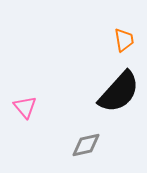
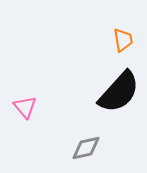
orange trapezoid: moved 1 px left
gray diamond: moved 3 px down
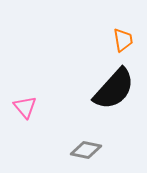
black semicircle: moved 5 px left, 3 px up
gray diamond: moved 2 px down; rotated 24 degrees clockwise
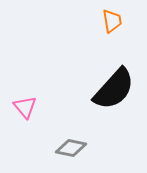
orange trapezoid: moved 11 px left, 19 px up
gray diamond: moved 15 px left, 2 px up
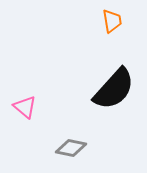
pink triangle: rotated 10 degrees counterclockwise
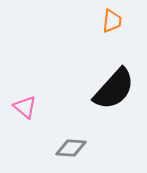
orange trapezoid: rotated 15 degrees clockwise
gray diamond: rotated 8 degrees counterclockwise
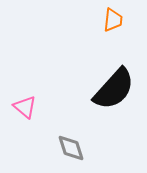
orange trapezoid: moved 1 px right, 1 px up
gray diamond: rotated 68 degrees clockwise
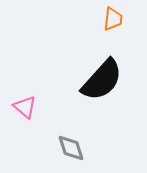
orange trapezoid: moved 1 px up
black semicircle: moved 12 px left, 9 px up
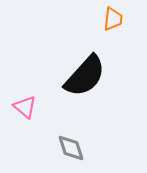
black semicircle: moved 17 px left, 4 px up
